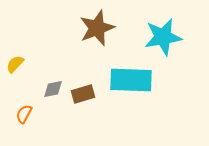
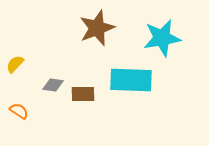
cyan star: moved 1 px left, 1 px down
gray diamond: moved 4 px up; rotated 20 degrees clockwise
brown rectangle: rotated 15 degrees clockwise
orange semicircle: moved 5 px left, 3 px up; rotated 96 degrees clockwise
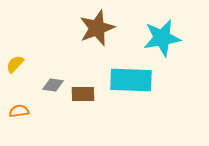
orange semicircle: rotated 42 degrees counterclockwise
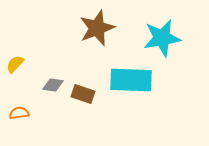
brown rectangle: rotated 20 degrees clockwise
orange semicircle: moved 2 px down
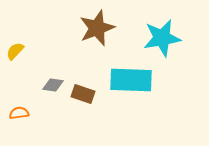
yellow semicircle: moved 13 px up
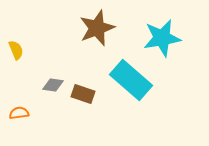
yellow semicircle: moved 1 px right, 1 px up; rotated 114 degrees clockwise
cyan rectangle: rotated 39 degrees clockwise
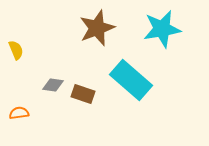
cyan star: moved 9 px up
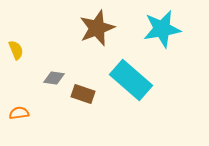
gray diamond: moved 1 px right, 7 px up
